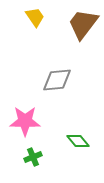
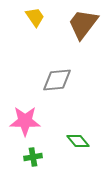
green cross: rotated 12 degrees clockwise
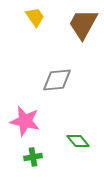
brown trapezoid: rotated 8 degrees counterclockwise
pink star: rotated 12 degrees clockwise
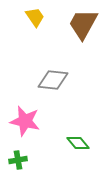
gray diamond: moved 4 px left; rotated 12 degrees clockwise
green diamond: moved 2 px down
green cross: moved 15 px left, 3 px down
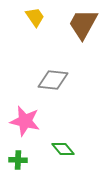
green diamond: moved 15 px left, 6 px down
green cross: rotated 12 degrees clockwise
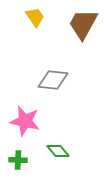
green diamond: moved 5 px left, 2 px down
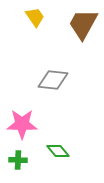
pink star: moved 3 px left, 3 px down; rotated 12 degrees counterclockwise
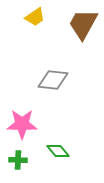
yellow trapezoid: rotated 90 degrees clockwise
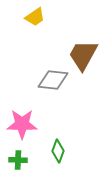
brown trapezoid: moved 31 px down
green diamond: rotated 60 degrees clockwise
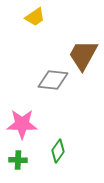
green diamond: rotated 15 degrees clockwise
